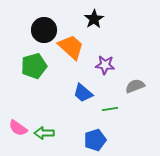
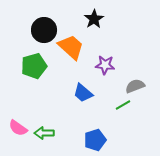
green line: moved 13 px right, 4 px up; rotated 21 degrees counterclockwise
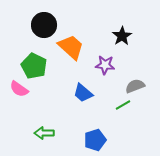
black star: moved 28 px right, 17 px down
black circle: moved 5 px up
green pentagon: rotated 30 degrees counterclockwise
pink semicircle: moved 1 px right, 39 px up
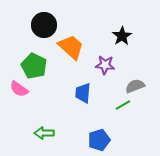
blue trapezoid: rotated 55 degrees clockwise
blue pentagon: moved 4 px right
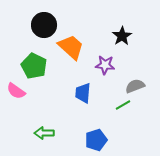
pink semicircle: moved 3 px left, 2 px down
blue pentagon: moved 3 px left
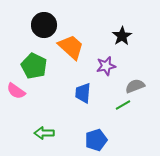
purple star: moved 1 px right, 1 px down; rotated 18 degrees counterclockwise
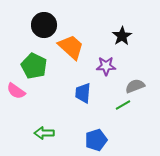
purple star: rotated 12 degrees clockwise
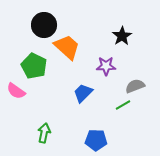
orange trapezoid: moved 4 px left
blue trapezoid: rotated 40 degrees clockwise
green arrow: rotated 102 degrees clockwise
blue pentagon: rotated 20 degrees clockwise
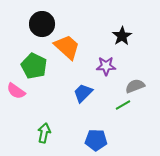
black circle: moved 2 px left, 1 px up
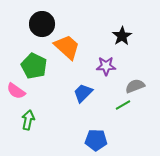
green arrow: moved 16 px left, 13 px up
